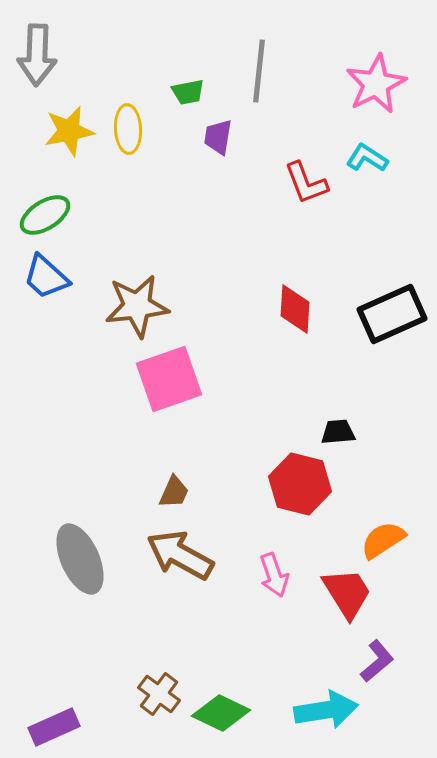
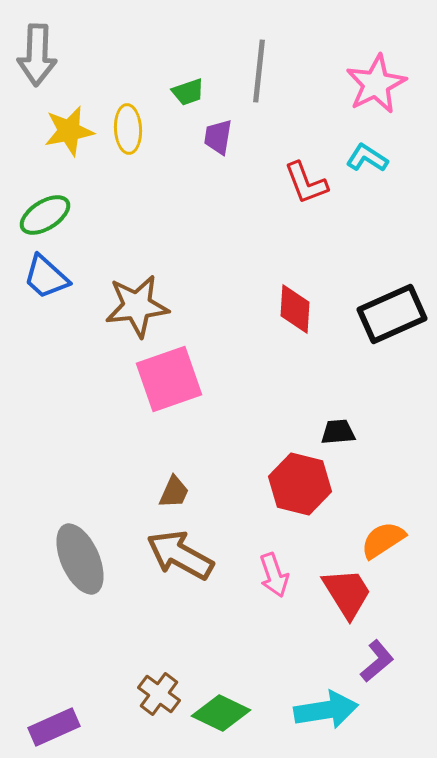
green trapezoid: rotated 8 degrees counterclockwise
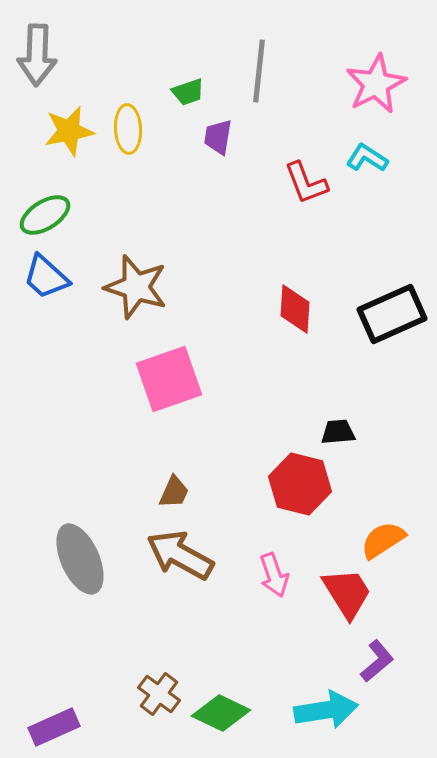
brown star: moved 1 px left, 19 px up; rotated 24 degrees clockwise
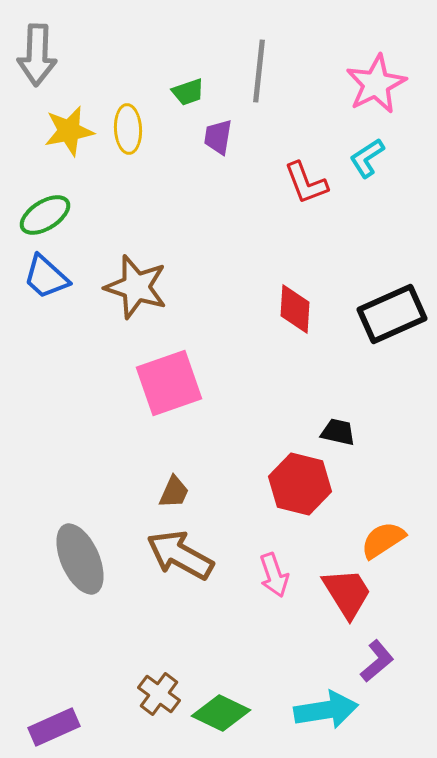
cyan L-shape: rotated 66 degrees counterclockwise
pink square: moved 4 px down
black trapezoid: rotated 18 degrees clockwise
